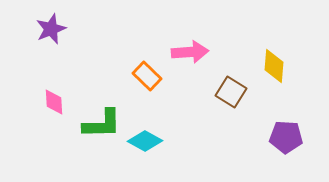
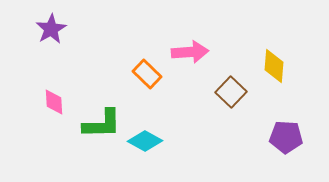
purple star: rotated 8 degrees counterclockwise
orange rectangle: moved 2 px up
brown square: rotated 12 degrees clockwise
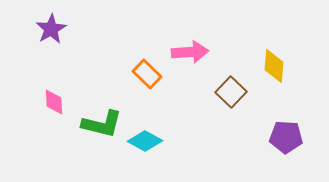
green L-shape: rotated 15 degrees clockwise
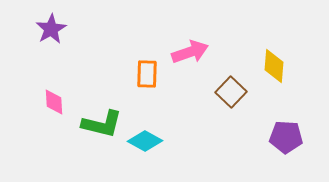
pink arrow: rotated 15 degrees counterclockwise
orange rectangle: rotated 48 degrees clockwise
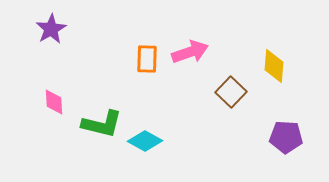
orange rectangle: moved 15 px up
